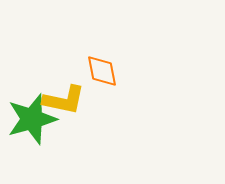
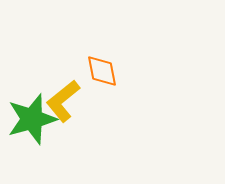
yellow L-shape: moved 1 px left, 1 px down; rotated 129 degrees clockwise
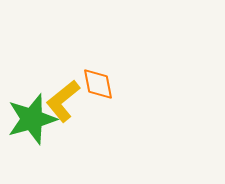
orange diamond: moved 4 px left, 13 px down
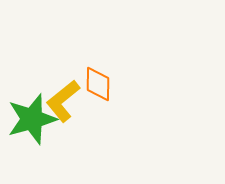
orange diamond: rotated 12 degrees clockwise
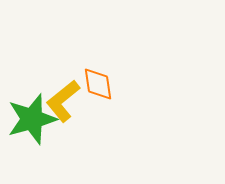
orange diamond: rotated 9 degrees counterclockwise
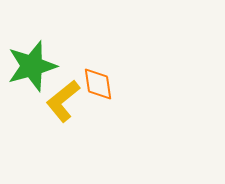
green star: moved 53 px up
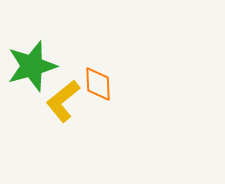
orange diamond: rotated 6 degrees clockwise
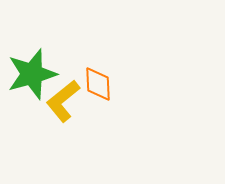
green star: moved 8 px down
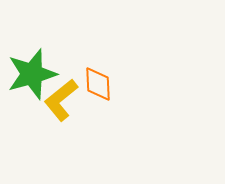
yellow L-shape: moved 2 px left, 1 px up
